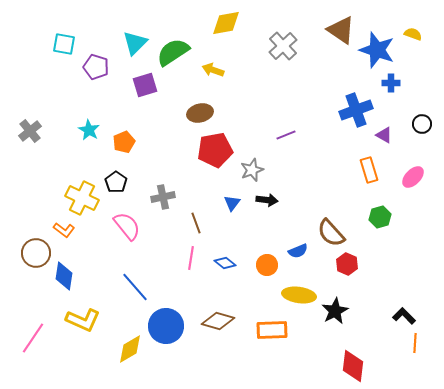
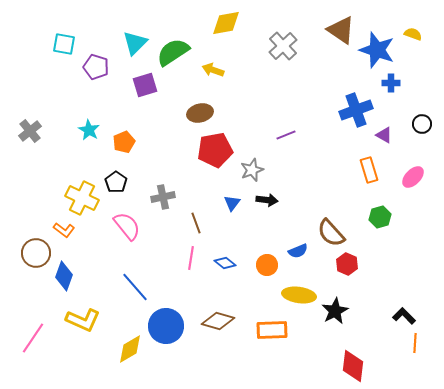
blue diamond at (64, 276): rotated 12 degrees clockwise
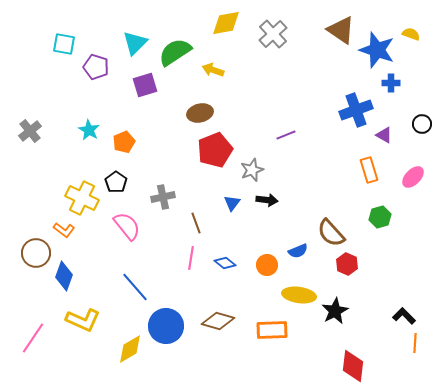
yellow semicircle at (413, 34): moved 2 px left
gray cross at (283, 46): moved 10 px left, 12 px up
green semicircle at (173, 52): moved 2 px right
red pentagon at (215, 150): rotated 12 degrees counterclockwise
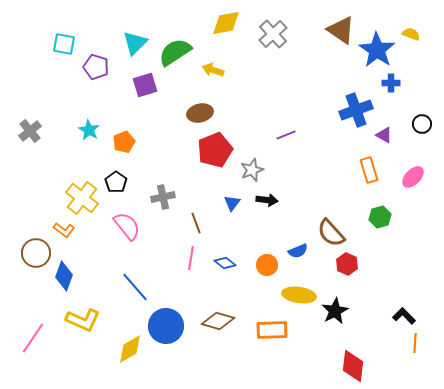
blue star at (377, 50): rotated 15 degrees clockwise
yellow cross at (82, 198): rotated 12 degrees clockwise
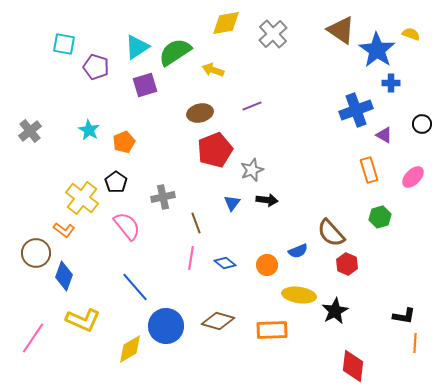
cyan triangle at (135, 43): moved 2 px right, 4 px down; rotated 12 degrees clockwise
purple line at (286, 135): moved 34 px left, 29 px up
black L-shape at (404, 316): rotated 145 degrees clockwise
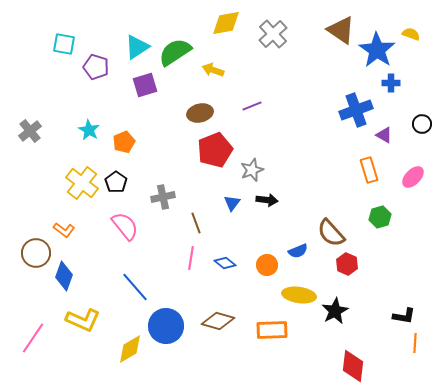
yellow cross at (82, 198): moved 15 px up
pink semicircle at (127, 226): moved 2 px left
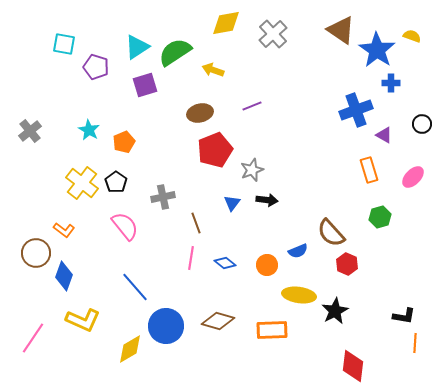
yellow semicircle at (411, 34): moved 1 px right, 2 px down
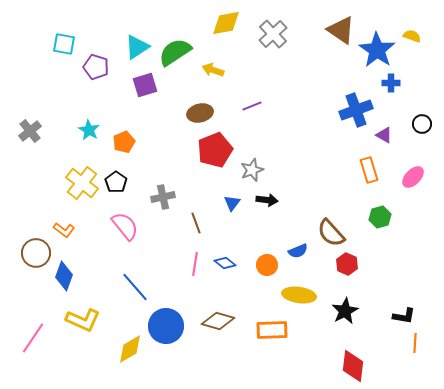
pink line at (191, 258): moved 4 px right, 6 px down
black star at (335, 311): moved 10 px right
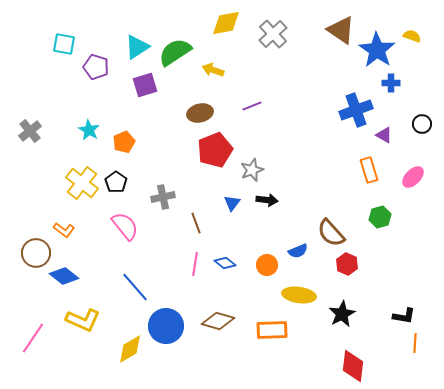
blue diamond at (64, 276): rotated 72 degrees counterclockwise
black star at (345, 311): moved 3 px left, 3 px down
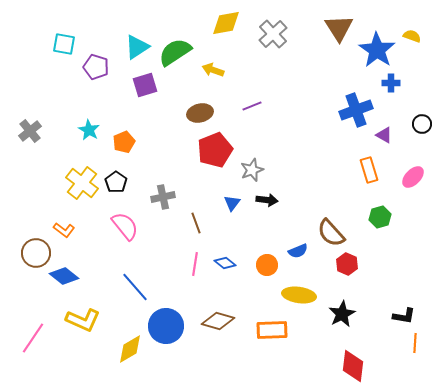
brown triangle at (341, 30): moved 2 px left, 2 px up; rotated 24 degrees clockwise
